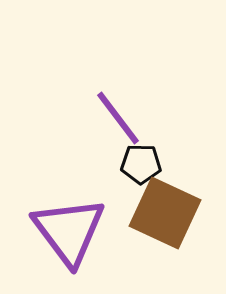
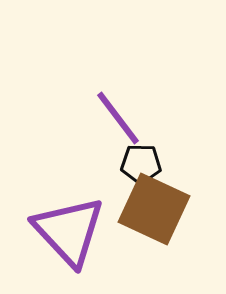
brown square: moved 11 px left, 4 px up
purple triangle: rotated 6 degrees counterclockwise
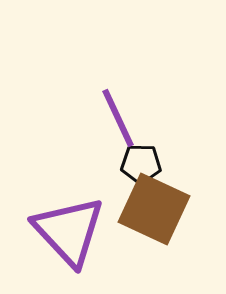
purple line: rotated 12 degrees clockwise
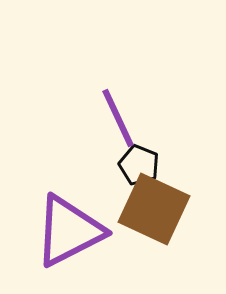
black pentagon: moved 2 px left, 1 px down; rotated 21 degrees clockwise
purple triangle: rotated 46 degrees clockwise
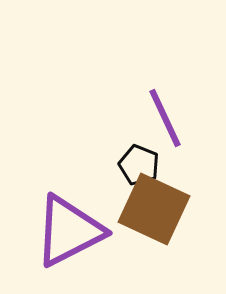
purple line: moved 47 px right
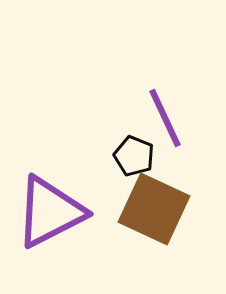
black pentagon: moved 5 px left, 9 px up
purple triangle: moved 19 px left, 19 px up
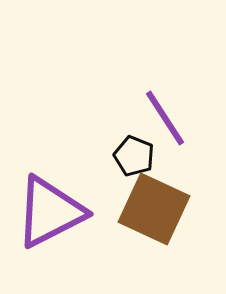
purple line: rotated 8 degrees counterclockwise
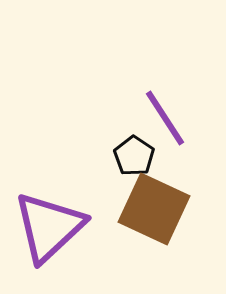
black pentagon: rotated 12 degrees clockwise
purple triangle: moved 1 px left, 15 px down; rotated 16 degrees counterclockwise
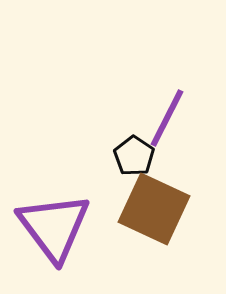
purple line: moved 2 px right; rotated 60 degrees clockwise
purple triangle: moved 5 px right; rotated 24 degrees counterclockwise
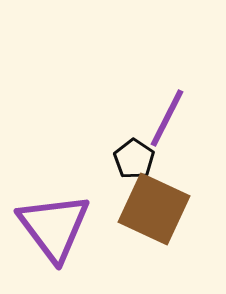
black pentagon: moved 3 px down
